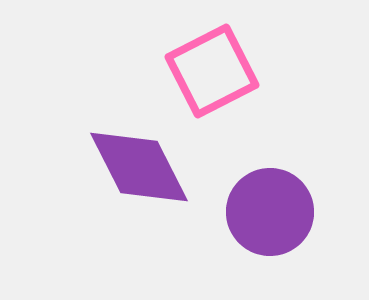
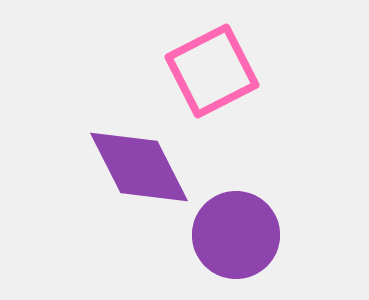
purple circle: moved 34 px left, 23 px down
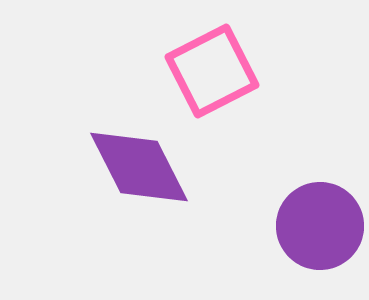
purple circle: moved 84 px right, 9 px up
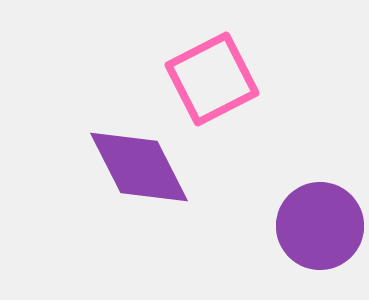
pink square: moved 8 px down
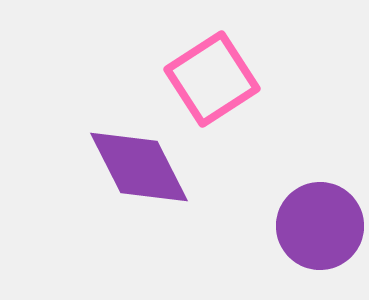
pink square: rotated 6 degrees counterclockwise
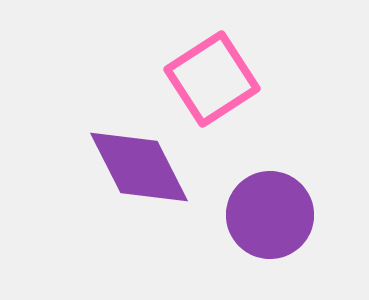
purple circle: moved 50 px left, 11 px up
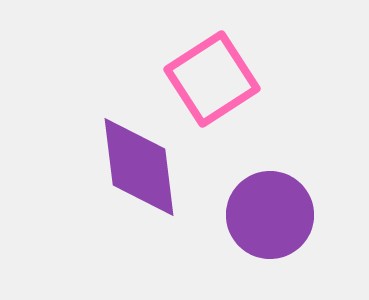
purple diamond: rotated 20 degrees clockwise
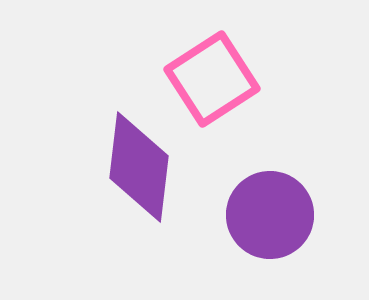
purple diamond: rotated 14 degrees clockwise
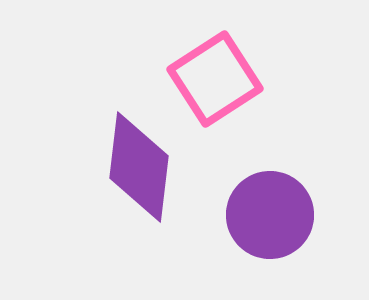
pink square: moved 3 px right
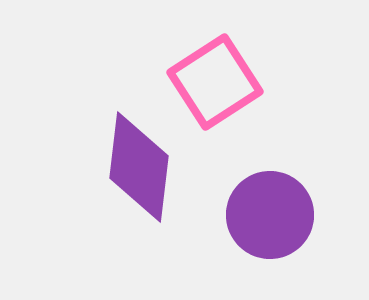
pink square: moved 3 px down
